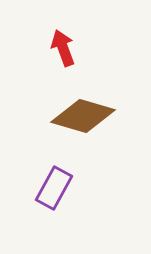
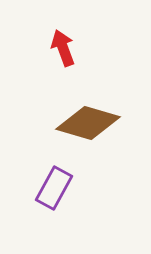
brown diamond: moved 5 px right, 7 px down
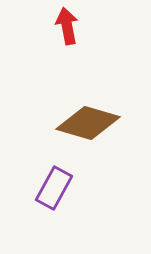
red arrow: moved 4 px right, 22 px up; rotated 9 degrees clockwise
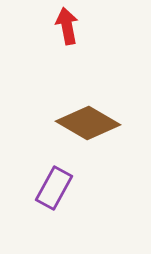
brown diamond: rotated 14 degrees clockwise
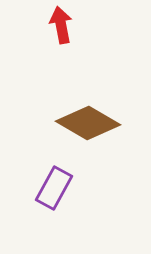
red arrow: moved 6 px left, 1 px up
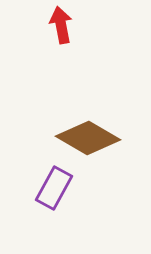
brown diamond: moved 15 px down
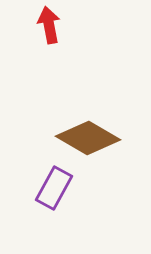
red arrow: moved 12 px left
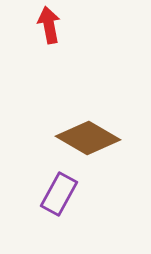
purple rectangle: moved 5 px right, 6 px down
